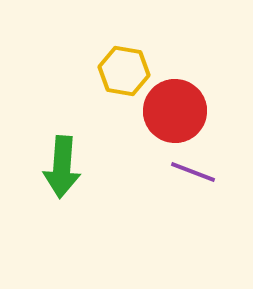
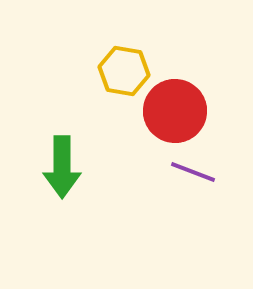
green arrow: rotated 4 degrees counterclockwise
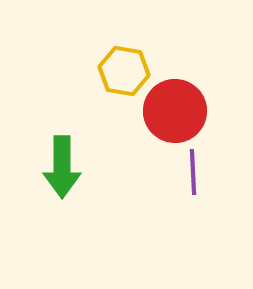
purple line: rotated 66 degrees clockwise
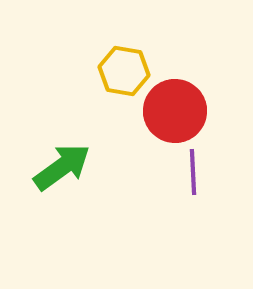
green arrow: rotated 126 degrees counterclockwise
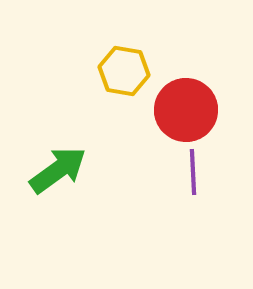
red circle: moved 11 px right, 1 px up
green arrow: moved 4 px left, 3 px down
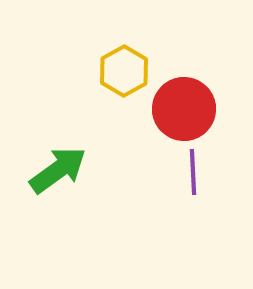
yellow hexagon: rotated 21 degrees clockwise
red circle: moved 2 px left, 1 px up
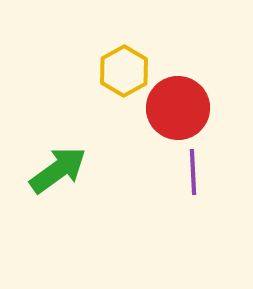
red circle: moved 6 px left, 1 px up
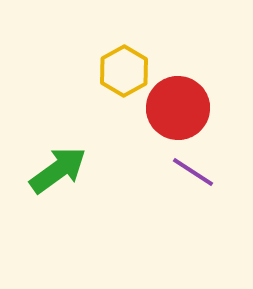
purple line: rotated 54 degrees counterclockwise
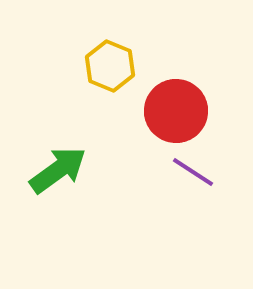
yellow hexagon: moved 14 px left, 5 px up; rotated 9 degrees counterclockwise
red circle: moved 2 px left, 3 px down
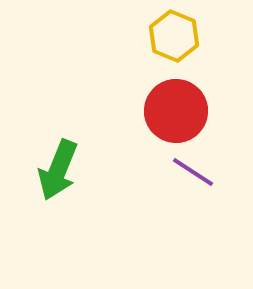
yellow hexagon: moved 64 px right, 30 px up
green arrow: rotated 148 degrees clockwise
